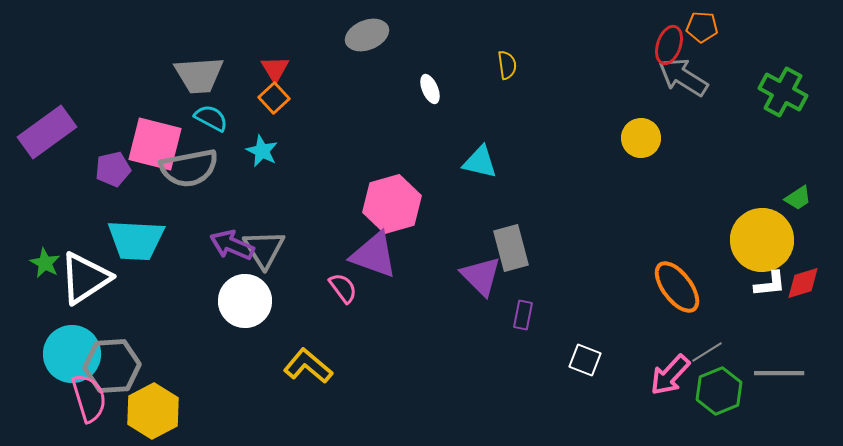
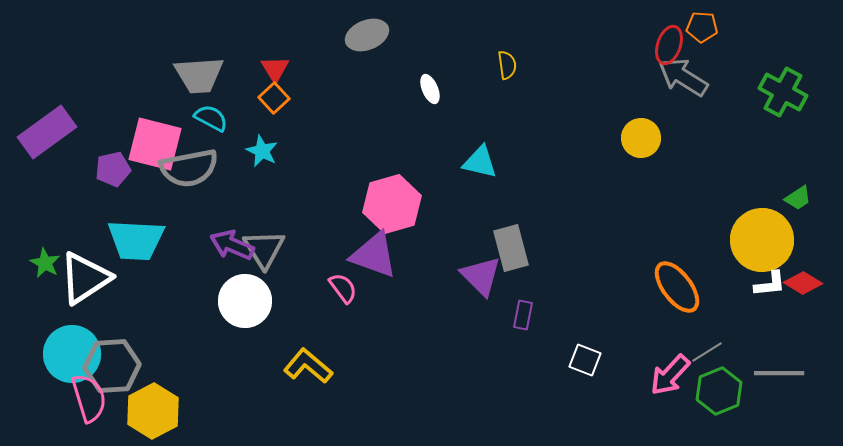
red diamond at (803, 283): rotated 48 degrees clockwise
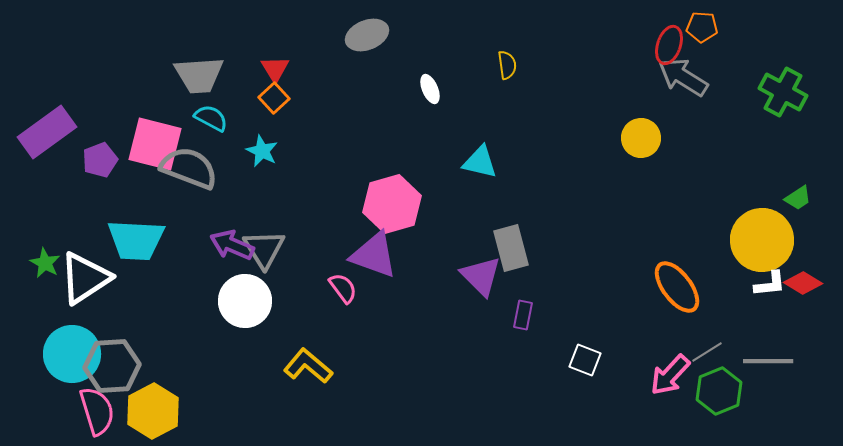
gray semicircle at (189, 168): rotated 148 degrees counterclockwise
purple pentagon at (113, 169): moved 13 px left, 9 px up; rotated 8 degrees counterclockwise
gray line at (779, 373): moved 11 px left, 12 px up
pink semicircle at (89, 398): moved 8 px right, 13 px down
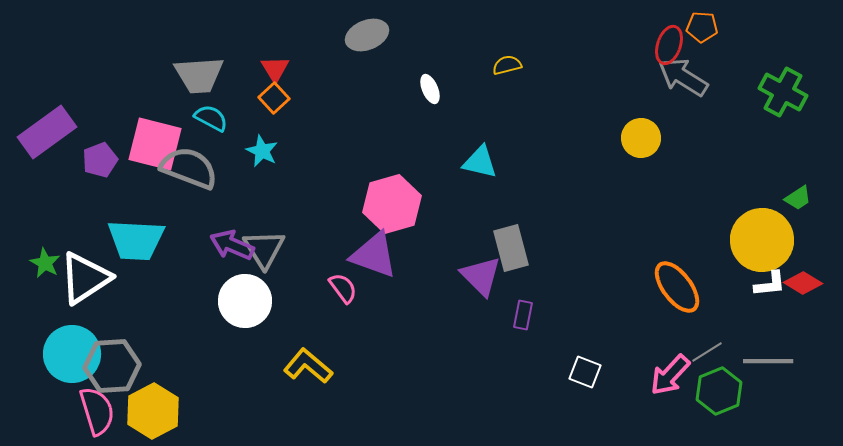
yellow semicircle at (507, 65): rotated 96 degrees counterclockwise
white square at (585, 360): moved 12 px down
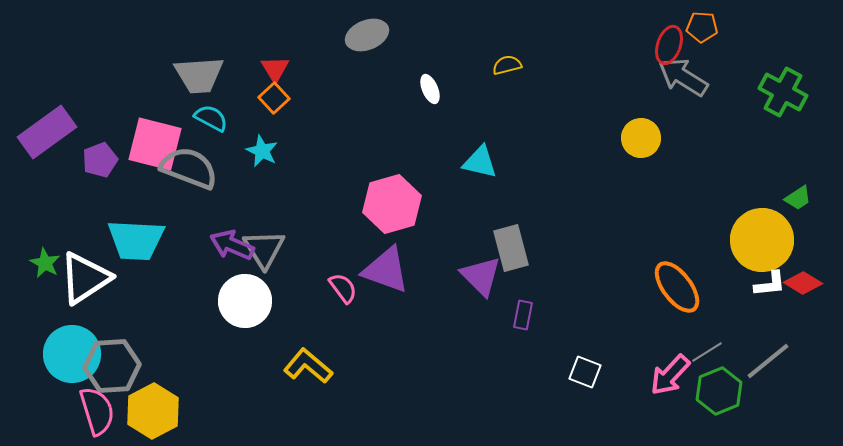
purple triangle at (374, 255): moved 12 px right, 15 px down
gray line at (768, 361): rotated 39 degrees counterclockwise
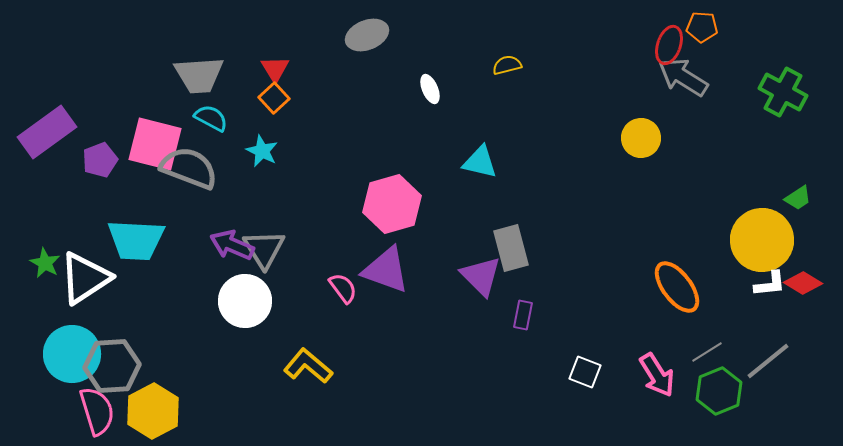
pink arrow at (670, 375): moved 13 px left; rotated 75 degrees counterclockwise
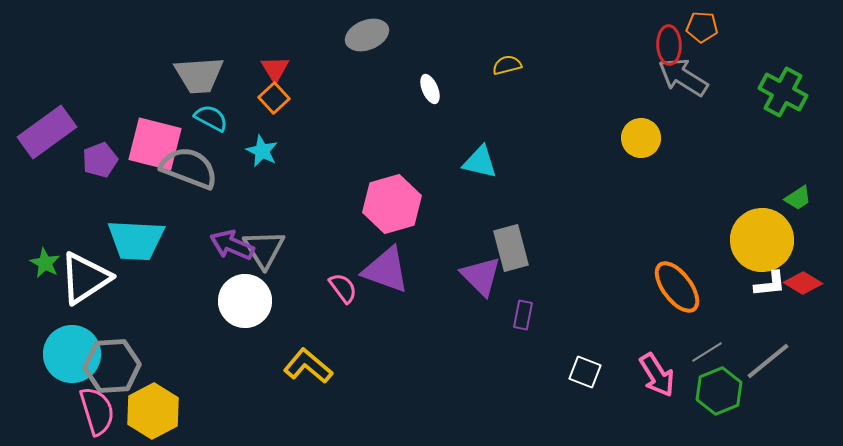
red ellipse at (669, 45): rotated 21 degrees counterclockwise
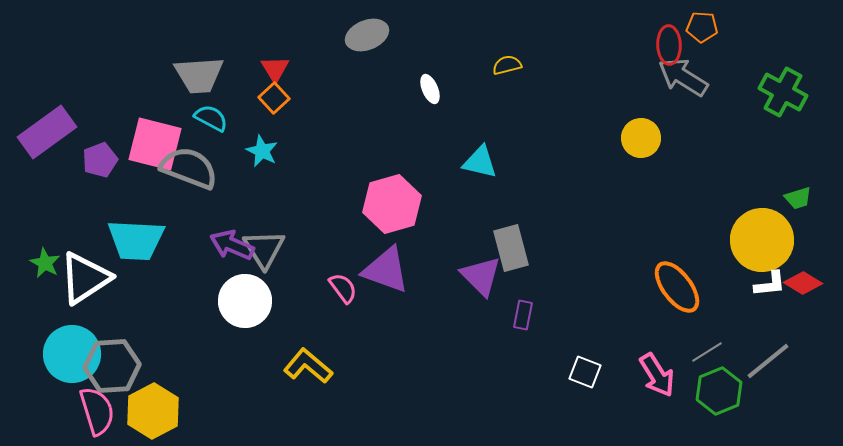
green trapezoid at (798, 198): rotated 16 degrees clockwise
